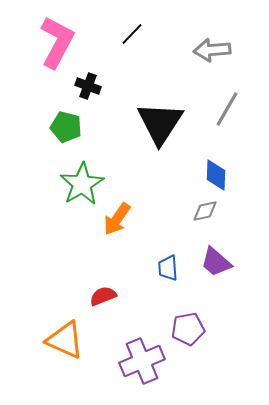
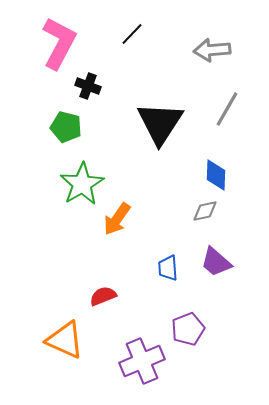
pink L-shape: moved 2 px right, 1 px down
purple pentagon: rotated 12 degrees counterclockwise
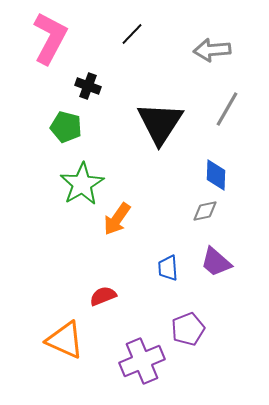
pink L-shape: moved 9 px left, 5 px up
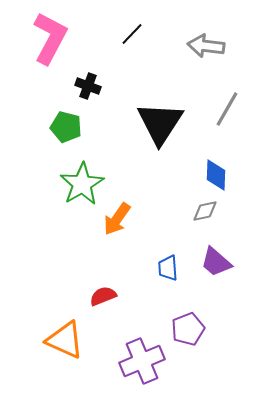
gray arrow: moved 6 px left, 4 px up; rotated 12 degrees clockwise
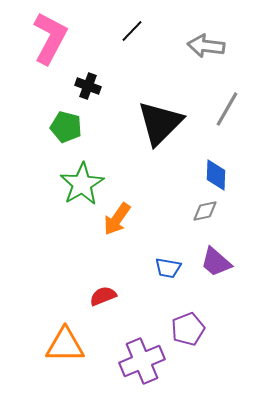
black line: moved 3 px up
black triangle: rotated 12 degrees clockwise
blue trapezoid: rotated 76 degrees counterclockwise
orange triangle: moved 5 px down; rotated 24 degrees counterclockwise
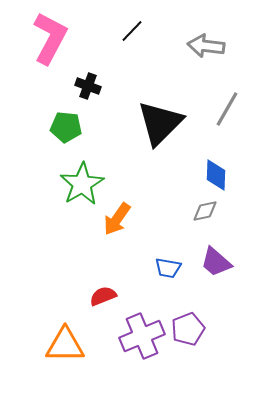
green pentagon: rotated 8 degrees counterclockwise
purple cross: moved 25 px up
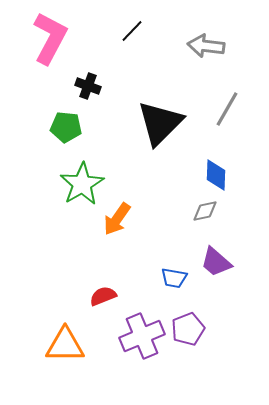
blue trapezoid: moved 6 px right, 10 px down
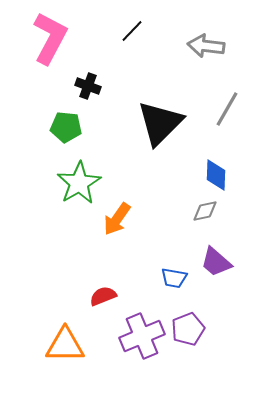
green star: moved 3 px left, 1 px up
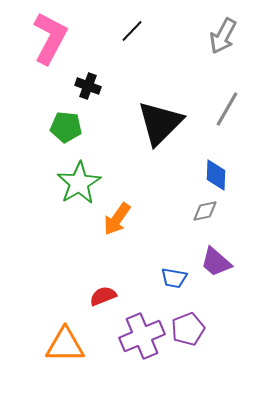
gray arrow: moved 17 px right, 10 px up; rotated 69 degrees counterclockwise
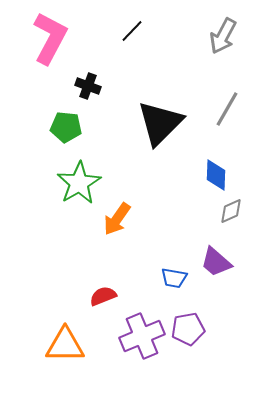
gray diamond: moved 26 px right; rotated 12 degrees counterclockwise
purple pentagon: rotated 12 degrees clockwise
